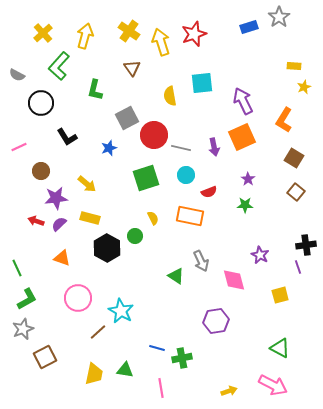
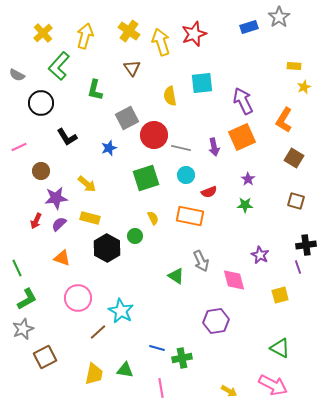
brown square at (296, 192): moved 9 px down; rotated 24 degrees counterclockwise
red arrow at (36, 221): rotated 84 degrees counterclockwise
yellow arrow at (229, 391): rotated 49 degrees clockwise
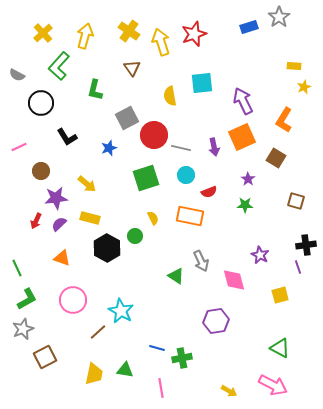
brown square at (294, 158): moved 18 px left
pink circle at (78, 298): moved 5 px left, 2 px down
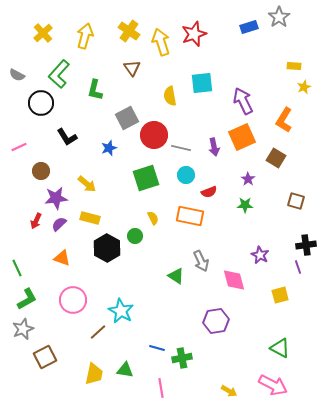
green L-shape at (59, 66): moved 8 px down
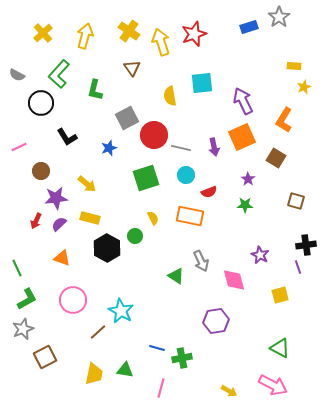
pink line at (161, 388): rotated 24 degrees clockwise
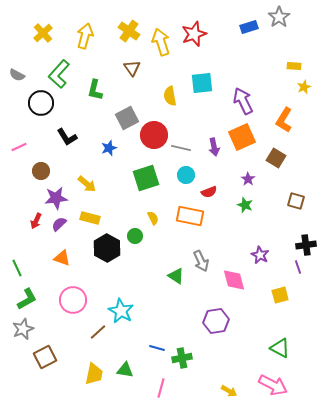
green star at (245, 205): rotated 21 degrees clockwise
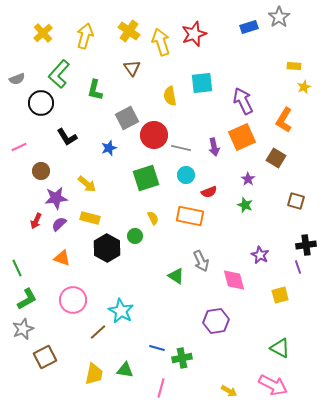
gray semicircle at (17, 75): moved 4 px down; rotated 49 degrees counterclockwise
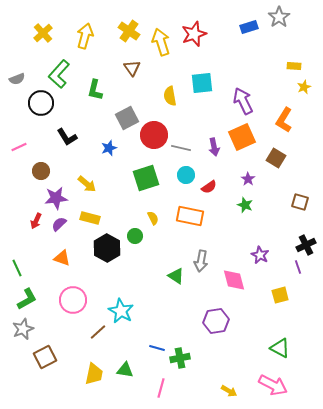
red semicircle at (209, 192): moved 5 px up; rotated 14 degrees counterclockwise
brown square at (296, 201): moved 4 px right, 1 px down
black cross at (306, 245): rotated 18 degrees counterclockwise
gray arrow at (201, 261): rotated 35 degrees clockwise
green cross at (182, 358): moved 2 px left
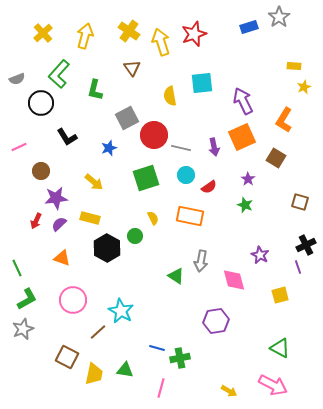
yellow arrow at (87, 184): moved 7 px right, 2 px up
brown square at (45, 357): moved 22 px right; rotated 35 degrees counterclockwise
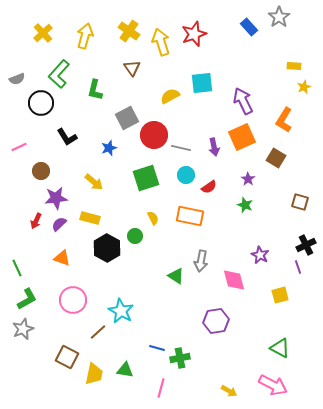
blue rectangle at (249, 27): rotated 66 degrees clockwise
yellow semicircle at (170, 96): rotated 72 degrees clockwise
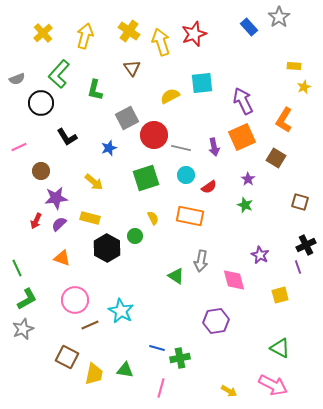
pink circle at (73, 300): moved 2 px right
brown line at (98, 332): moved 8 px left, 7 px up; rotated 18 degrees clockwise
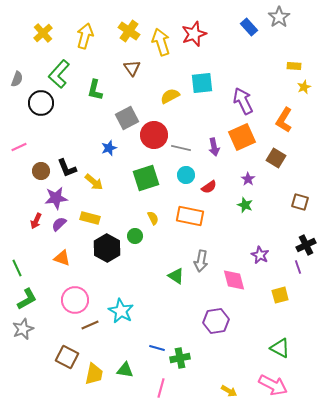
gray semicircle at (17, 79): rotated 49 degrees counterclockwise
black L-shape at (67, 137): moved 31 px down; rotated 10 degrees clockwise
